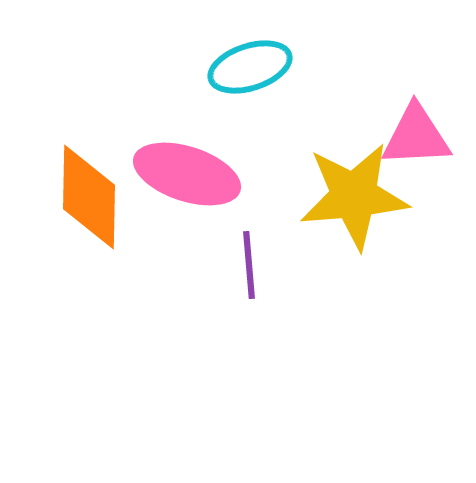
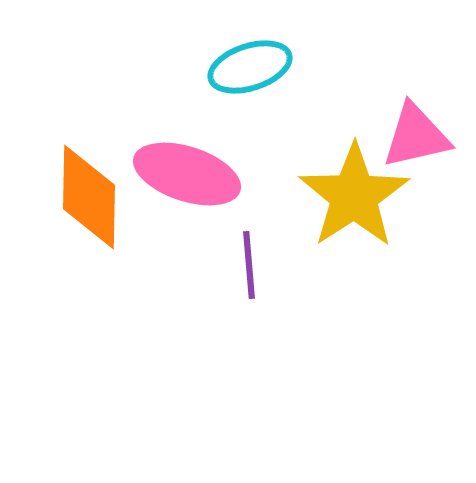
pink triangle: rotated 10 degrees counterclockwise
yellow star: rotated 28 degrees counterclockwise
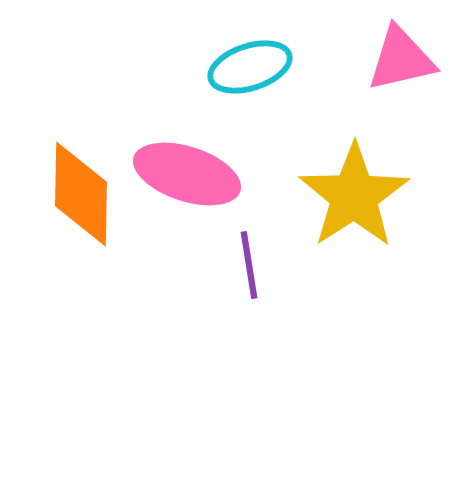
pink triangle: moved 15 px left, 77 px up
orange diamond: moved 8 px left, 3 px up
purple line: rotated 4 degrees counterclockwise
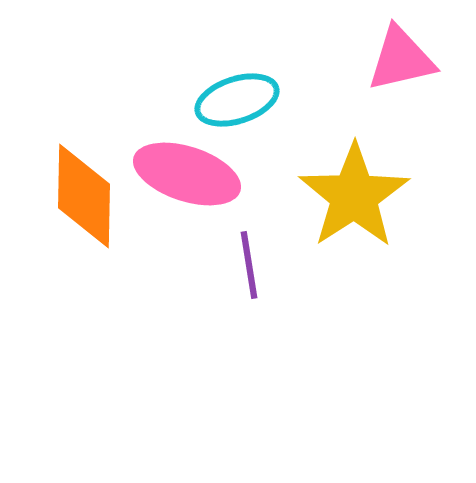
cyan ellipse: moved 13 px left, 33 px down
orange diamond: moved 3 px right, 2 px down
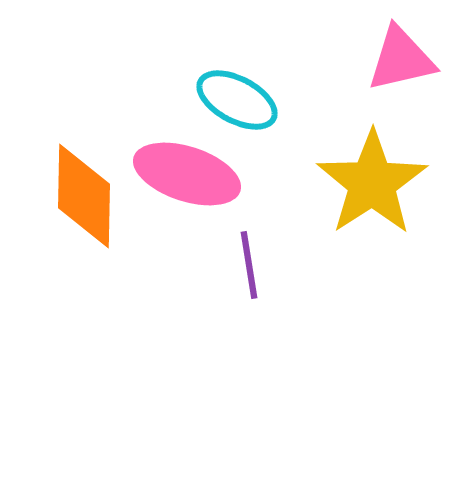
cyan ellipse: rotated 46 degrees clockwise
yellow star: moved 18 px right, 13 px up
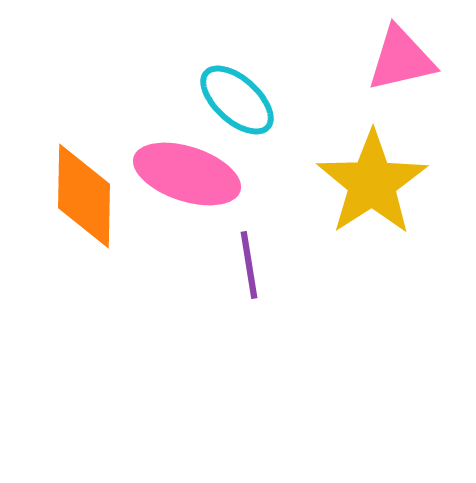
cyan ellipse: rotated 14 degrees clockwise
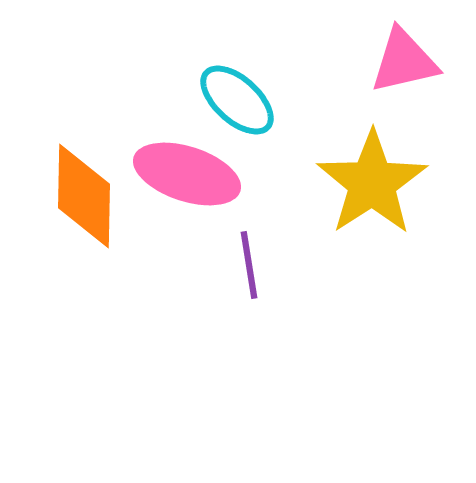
pink triangle: moved 3 px right, 2 px down
